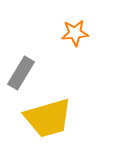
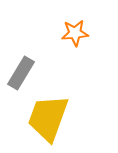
yellow trapezoid: rotated 126 degrees clockwise
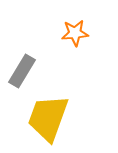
gray rectangle: moved 1 px right, 2 px up
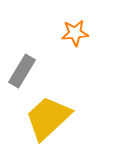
yellow trapezoid: rotated 27 degrees clockwise
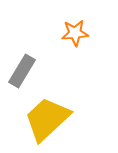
yellow trapezoid: moved 1 px left, 1 px down
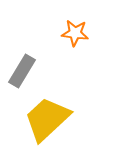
orange star: rotated 12 degrees clockwise
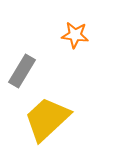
orange star: moved 2 px down
